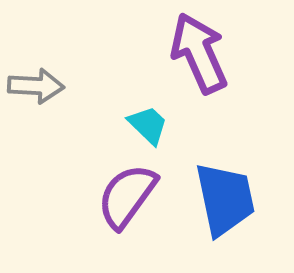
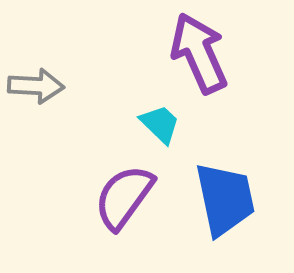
cyan trapezoid: moved 12 px right, 1 px up
purple semicircle: moved 3 px left, 1 px down
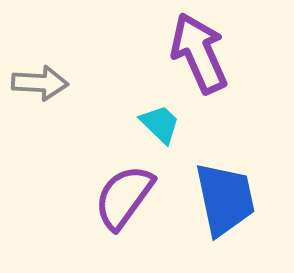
gray arrow: moved 4 px right, 3 px up
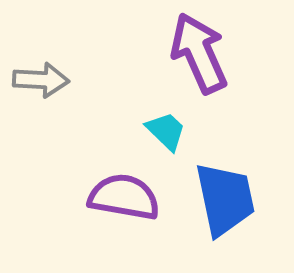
gray arrow: moved 1 px right, 3 px up
cyan trapezoid: moved 6 px right, 7 px down
purple semicircle: rotated 64 degrees clockwise
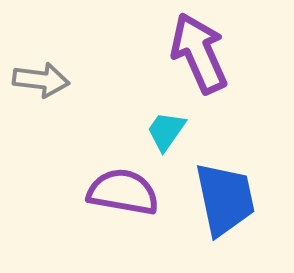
gray arrow: rotated 4 degrees clockwise
cyan trapezoid: rotated 99 degrees counterclockwise
purple semicircle: moved 1 px left, 5 px up
